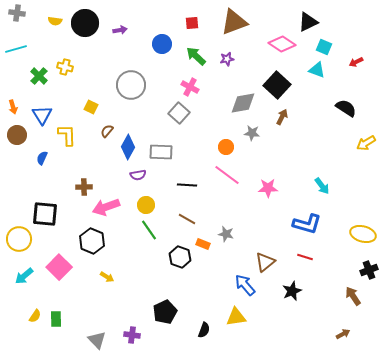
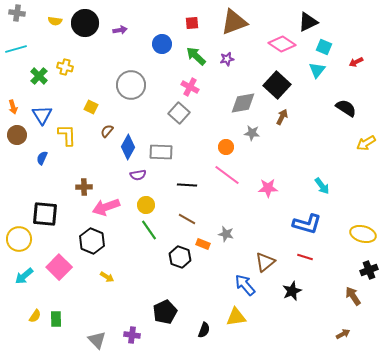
cyan triangle at (317, 70): rotated 48 degrees clockwise
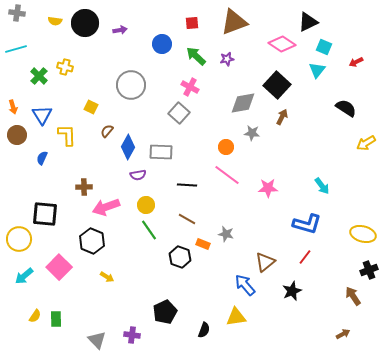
red line at (305, 257): rotated 70 degrees counterclockwise
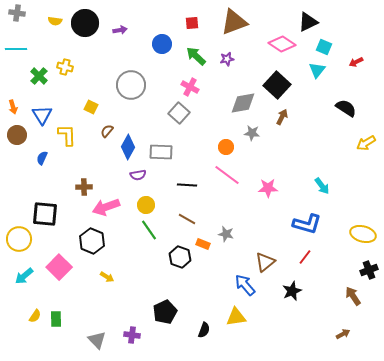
cyan line at (16, 49): rotated 15 degrees clockwise
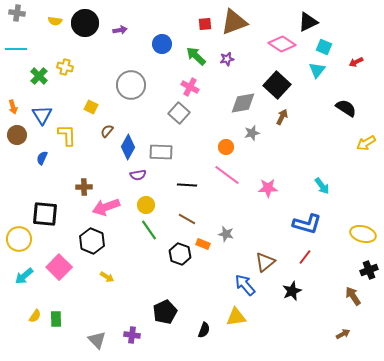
red square at (192, 23): moved 13 px right, 1 px down
gray star at (252, 133): rotated 21 degrees counterclockwise
black hexagon at (180, 257): moved 3 px up
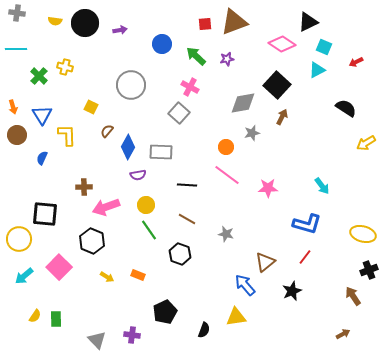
cyan triangle at (317, 70): rotated 24 degrees clockwise
orange rectangle at (203, 244): moved 65 px left, 31 px down
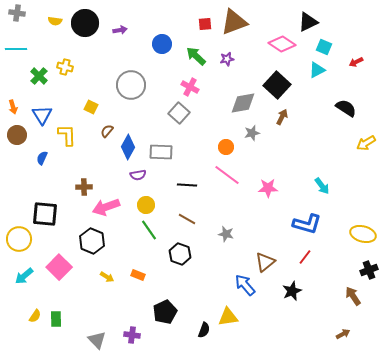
yellow triangle at (236, 317): moved 8 px left
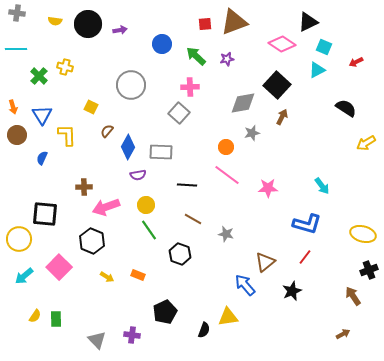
black circle at (85, 23): moved 3 px right, 1 px down
pink cross at (190, 87): rotated 30 degrees counterclockwise
brown line at (187, 219): moved 6 px right
